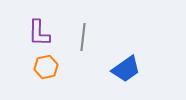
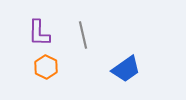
gray line: moved 2 px up; rotated 20 degrees counterclockwise
orange hexagon: rotated 20 degrees counterclockwise
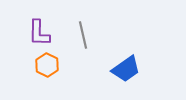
orange hexagon: moved 1 px right, 2 px up
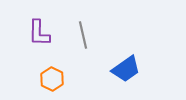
orange hexagon: moved 5 px right, 14 px down
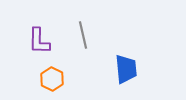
purple L-shape: moved 8 px down
blue trapezoid: rotated 60 degrees counterclockwise
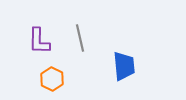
gray line: moved 3 px left, 3 px down
blue trapezoid: moved 2 px left, 3 px up
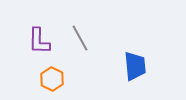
gray line: rotated 16 degrees counterclockwise
blue trapezoid: moved 11 px right
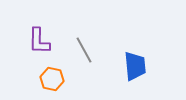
gray line: moved 4 px right, 12 px down
orange hexagon: rotated 15 degrees counterclockwise
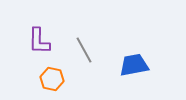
blue trapezoid: moved 1 px left, 1 px up; rotated 96 degrees counterclockwise
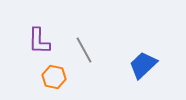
blue trapezoid: moved 9 px right; rotated 32 degrees counterclockwise
orange hexagon: moved 2 px right, 2 px up
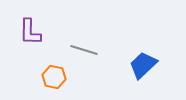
purple L-shape: moved 9 px left, 9 px up
gray line: rotated 44 degrees counterclockwise
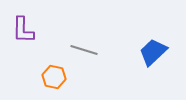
purple L-shape: moved 7 px left, 2 px up
blue trapezoid: moved 10 px right, 13 px up
